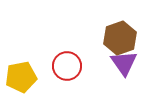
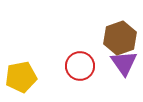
red circle: moved 13 px right
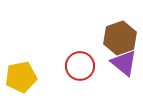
purple triangle: rotated 16 degrees counterclockwise
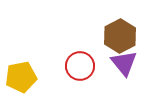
brown hexagon: moved 2 px up; rotated 8 degrees counterclockwise
purple triangle: rotated 12 degrees clockwise
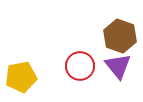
brown hexagon: rotated 12 degrees counterclockwise
purple triangle: moved 6 px left, 3 px down
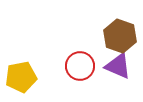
purple triangle: rotated 28 degrees counterclockwise
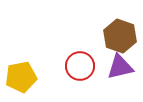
purple triangle: moved 2 px right, 1 px down; rotated 36 degrees counterclockwise
